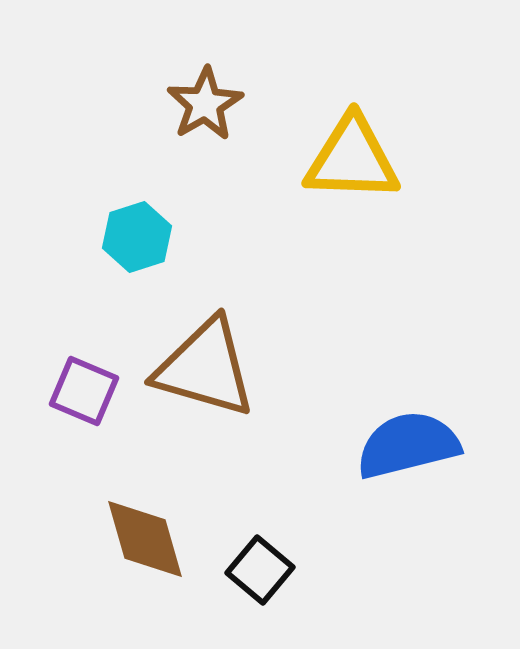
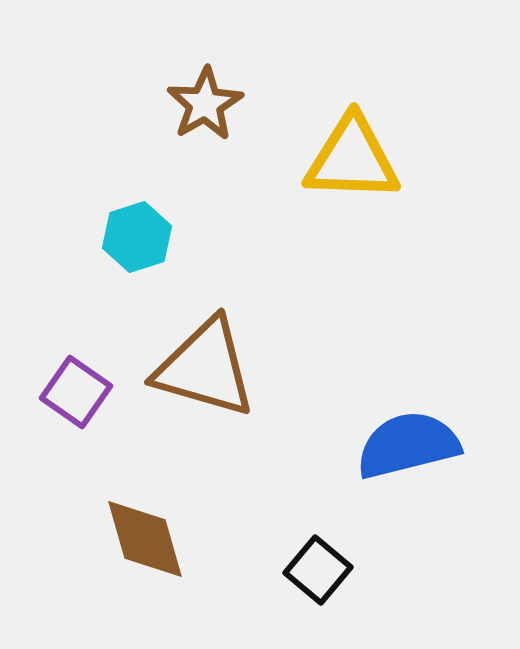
purple square: moved 8 px left, 1 px down; rotated 12 degrees clockwise
black square: moved 58 px right
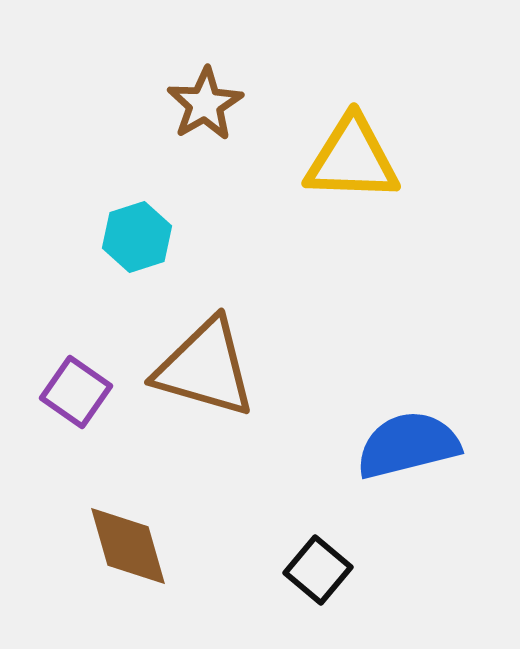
brown diamond: moved 17 px left, 7 px down
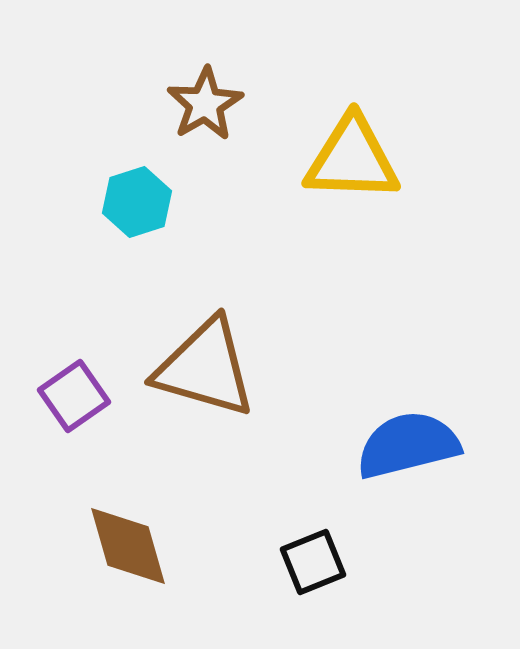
cyan hexagon: moved 35 px up
purple square: moved 2 px left, 4 px down; rotated 20 degrees clockwise
black square: moved 5 px left, 8 px up; rotated 28 degrees clockwise
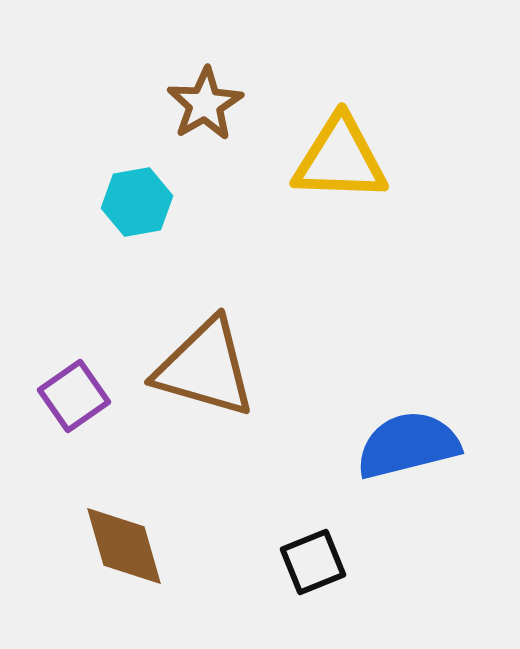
yellow triangle: moved 12 px left
cyan hexagon: rotated 8 degrees clockwise
brown diamond: moved 4 px left
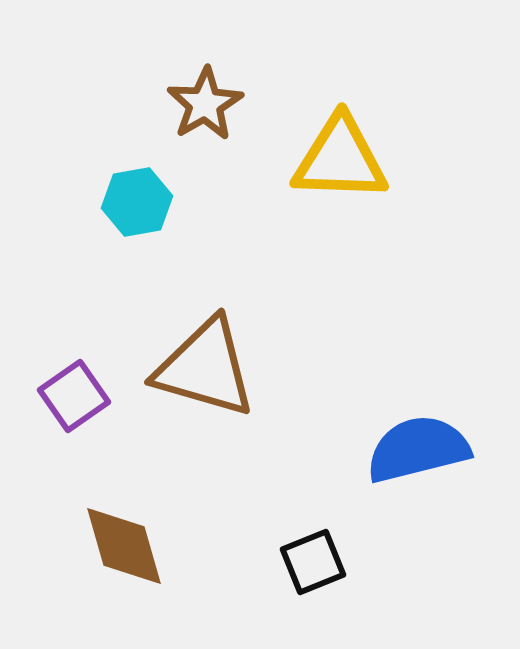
blue semicircle: moved 10 px right, 4 px down
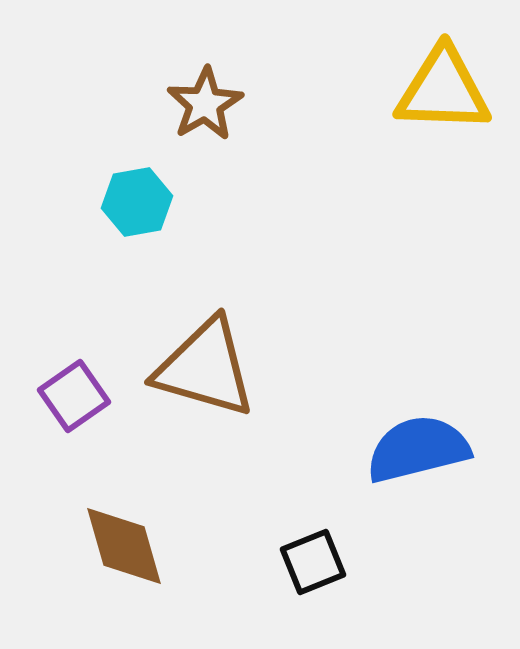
yellow triangle: moved 103 px right, 69 px up
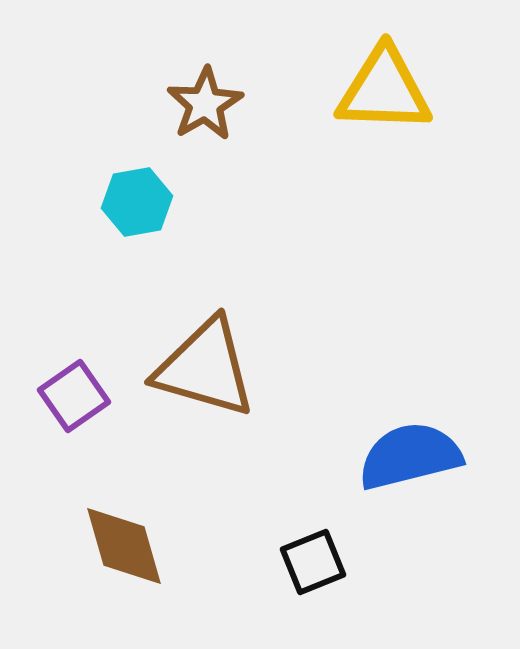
yellow triangle: moved 59 px left
blue semicircle: moved 8 px left, 7 px down
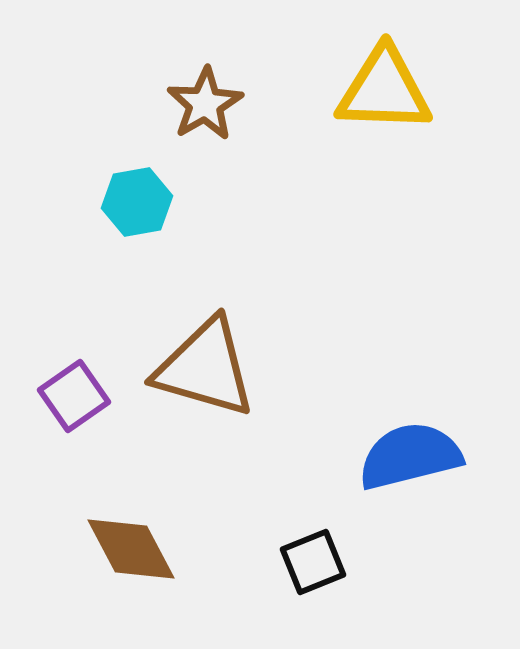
brown diamond: moved 7 px right, 3 px down; rotated 12 degrees counterclockwise
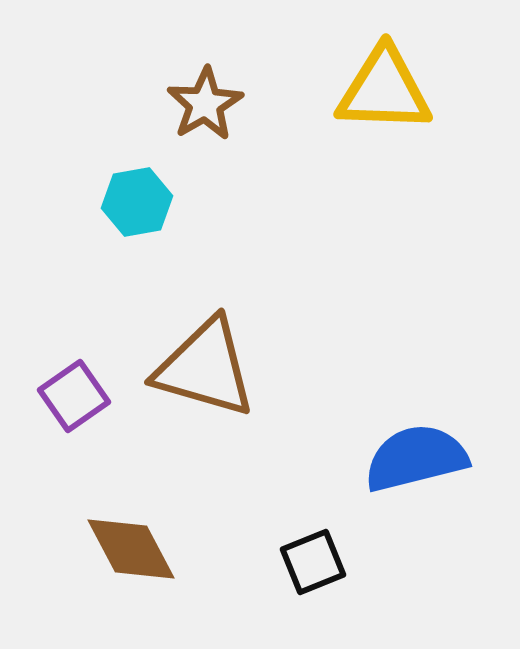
blue semicircle: moved 6 px right, 2 px down
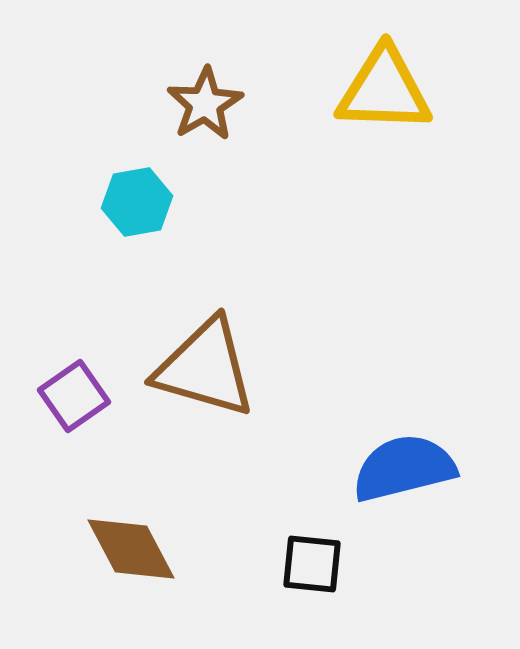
blue semicircle: moved 12 px left, 10 px down
black square: moved 1 px left, 2 px down; rotated 28 degrees clockwise
